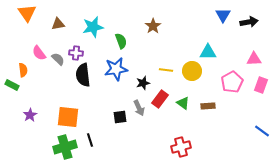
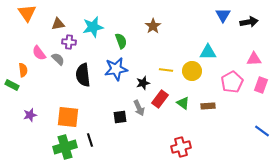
purple cross: moved 7 px left, 11 px up
purple star: rotated 16 degrees clockwise
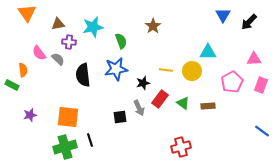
black arrow: rotated 144 degrees clockwise
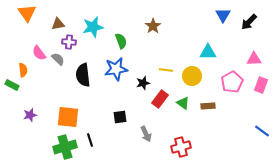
yellow circle: moved 5 px down
gray arrow: moved 7 px right, 26 px down
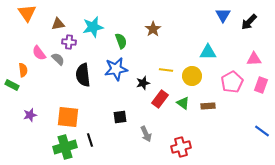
brown star: moved 3 px down
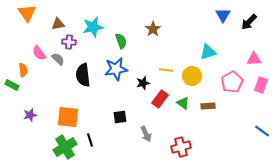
cyan triangle: rotated 18 degrees counterclockwise
green cross: rotated 15 degrees counterclockwise
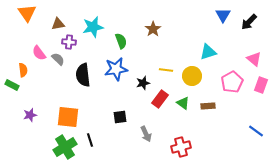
pink triangle: rotated 42 degrees clockwise
blue line: moved 6 px left
